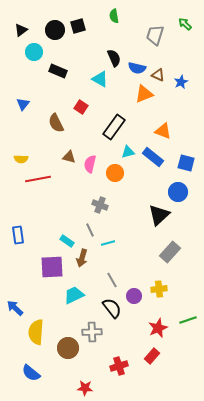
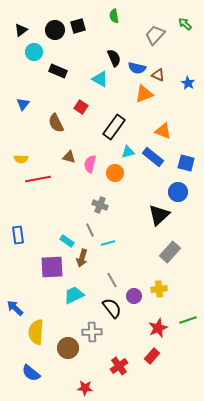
gray trapezoid at (155, 35): rotated 25 degrees clockwise
blue star at (181, 82): moved 7 px right, 1 px down; rotated 16 degrees counterclockwise
red cross at (119, 366): rotated 18 degrees counterclockwise
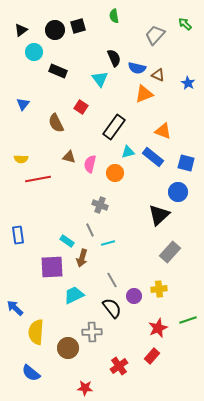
cyan triangle at (100, 79): rotated 24 degrees clockwise
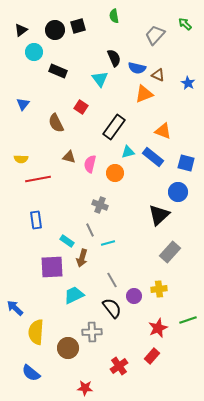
blue rectangle at (18, 235): moved 18 px right, 15 px up
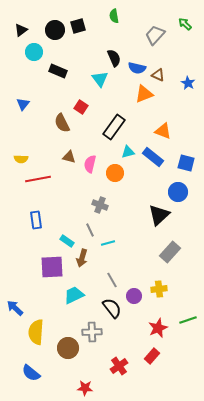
brown semicircle at (56, 123): moved 6 px right
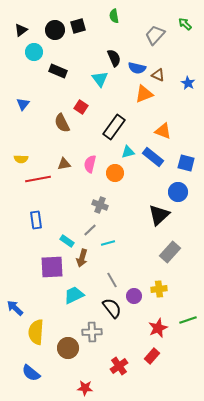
brown triangle at (69, 157): moved 5 px left, 7 px down; rotated 24 degrees counterclockwise
gray line at (90, 230): rotated 72 degrees clockwise
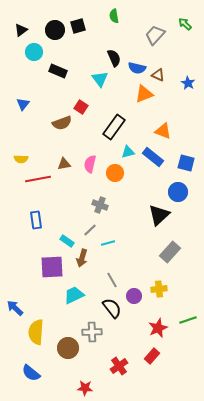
brown semicircle at (62, 123): rotated 84 degrees counterclockwise
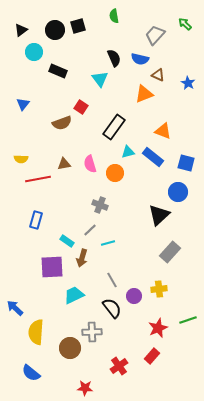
blue semicircle at (137, 68): moved 3 px right, 9 px up
pink semicircle at (90, 164): rotated 30 degrees counterclockwise
blue rectangle at (36, 220): rotated 24 degrees clockwise
brown circle at (68, 348): moved 2 px right
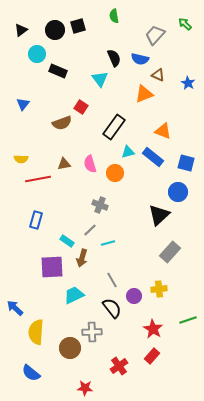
cyan circle at (34, 52): moved 3 px right, 2 px down
red star at (158, 328): moved 5 px left, 1 px down; rotated 18 degrees counterclockwise
